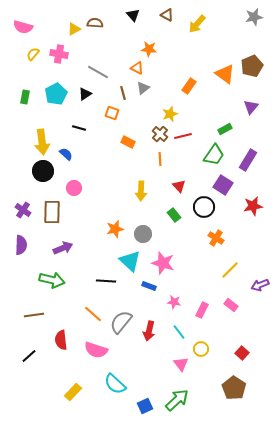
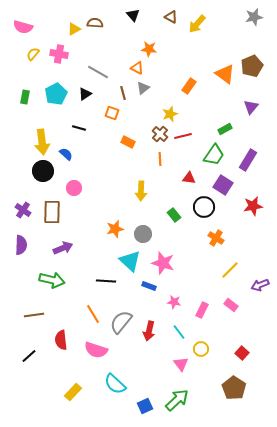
brown triangle at (167, 15): moved 4 px right, 2 px down
red triangle at (179, 186): moved 10 px right, 8 px up; rotated 40 degrees counterclockwise
orange line at (93, 314): rotated 18 degrees clockwise
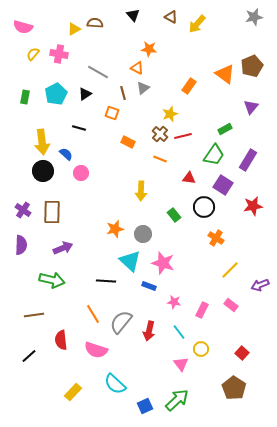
orange line at (160, 159): rotated 64 degrees counterclockwise
pink circle at (74, 188): moved 7 px right, 15 px up
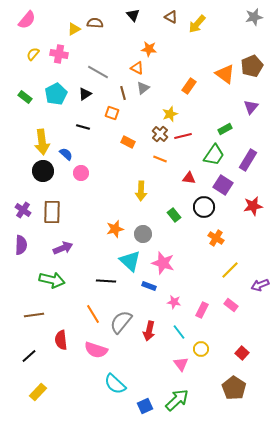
pink semicircle at (23, 27): moved 4 px right, 7 px up; rotated 66 degrees counterclockwise
green rectangle at (25, 97): rotated 64 degrees counterclockwise
black line at (79, 128): moved 4 px right, 1 px up
yellow rectangle at (73, 392): moved 35 px left
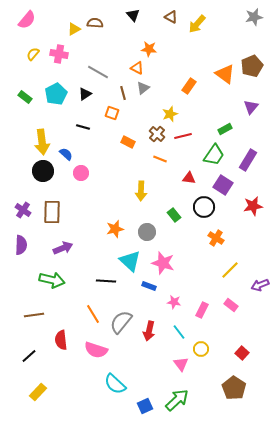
brown cross at (160, 134): moved 3 px left
gray circle at (143, 234): moved 4 px right, 2 px up
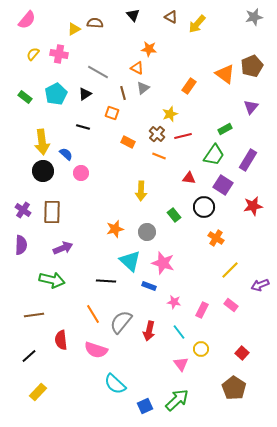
orange line at (160, 159): moved 1 px left, 3 px up
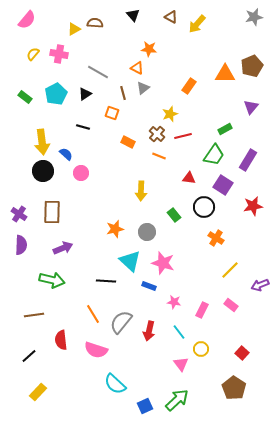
orange triangle at (225, 74): rotated 35 degrees counterclockwise
purple cross at (23, 210): moved 4 px left, 4 px down
